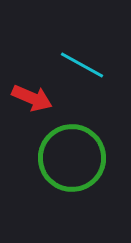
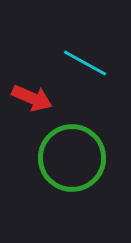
cyan line: moved 3 px right, 2 px up
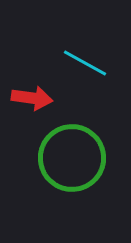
red arrow: rotated 15 degrees counterclockwise
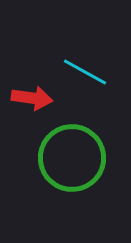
cyan line: moved 9 px down
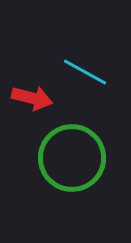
red arrow: rotated 6 degrees clockwise
